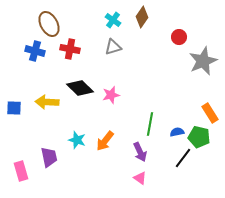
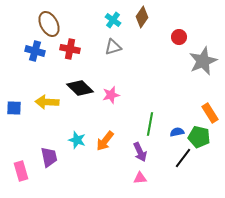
pink triangle: rotated 40 degrees counterclockwise
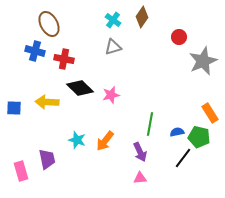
red cross: moved 6 px left, 10 px down
purple trapezoid: moved 2 px left, 2 px down
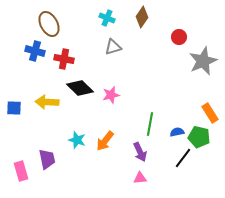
cyan cross: moved 6 px left, 2 px up; rotated 14 degrees counterclockwise
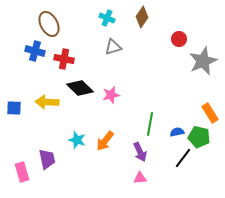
red circle: moved 2 px down
pink rectangle: moved 1 px right, 1 px down
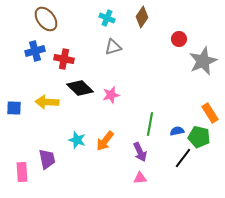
brown ellipse: moved 3 px left, 5 px up; rotated 10 degrees counterclockwise
blue cross: rotated 30 degrees counterclockwise
blue semicircle: moved 1 px up
pink rectangle: rotated 12 degrees clockwise
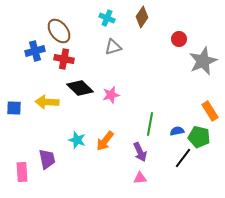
brown ellipse: moved 13 px right, 12 px down
orange rectangle: moved 2 px up
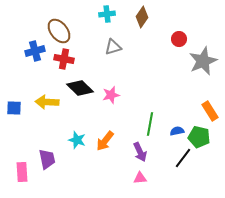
cyan cross: moved 4 px up; rotated 28 degrees counterclockwise
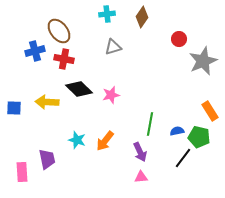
black diamond: moved 1 px left, 1 px down
pink triangle: moved 1 px right, 1 px up
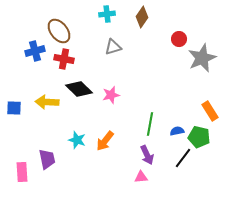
gray star: moved 1 px left, 3 px up
purple arrow: moved 7 px right, 3 px down
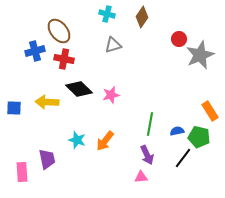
cyan cross: rotated 21 degrees clockwise
gray triangle: moved 2 px up
gray star: moved 2 px left, 3 px up
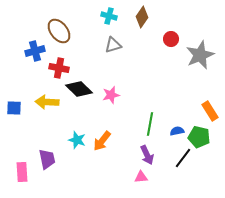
cyan cross: moved 2 px right, 2 px down
red circle: moved 8 px left
red cross: moved 5 px left, 9 px down
orange arrow: moved 3 px left
